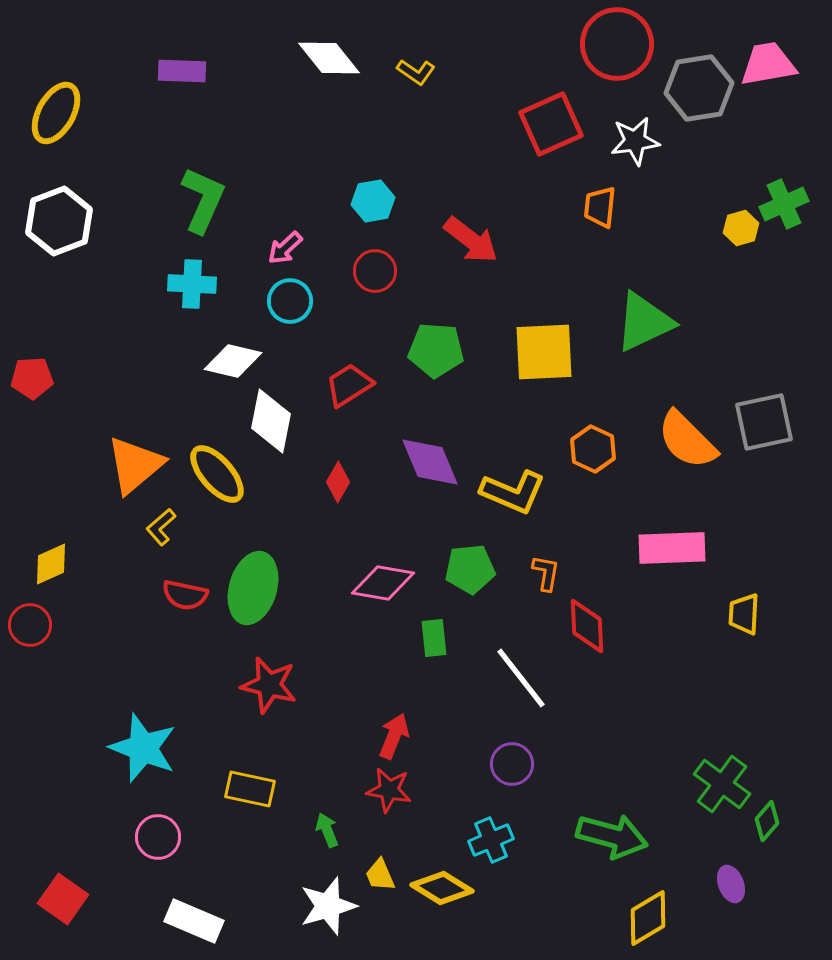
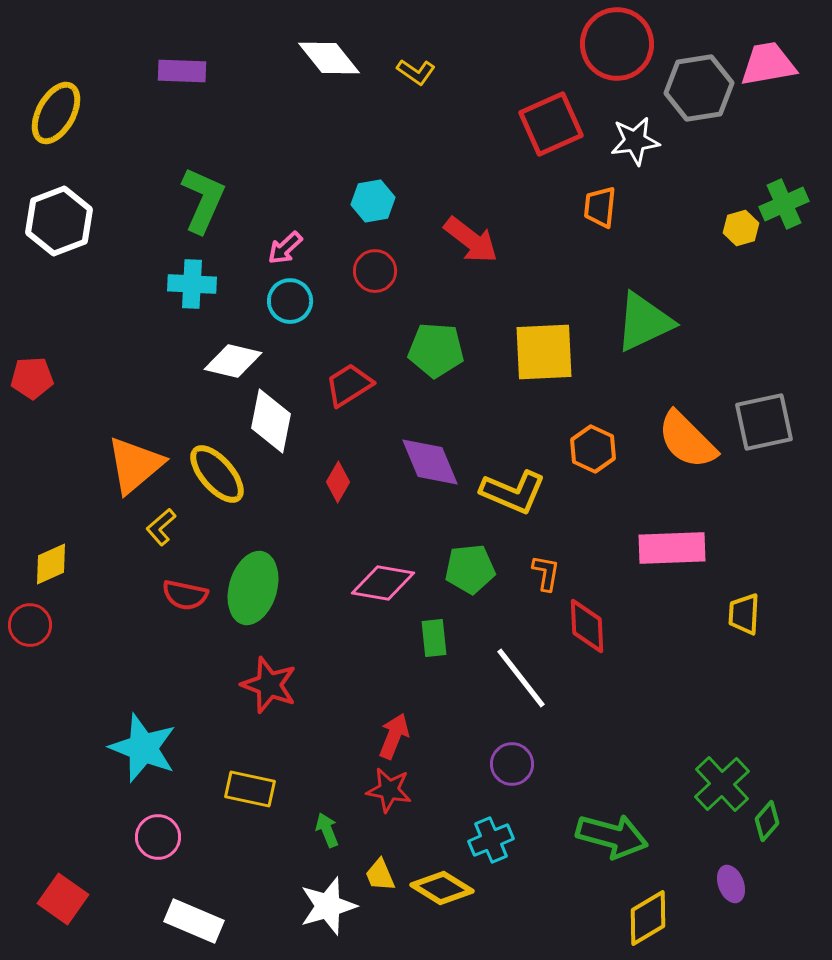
red star at (269, 685): rotated 6 degrees clockwise
green cross at (722, 784): rotated 10 degrees clockwise
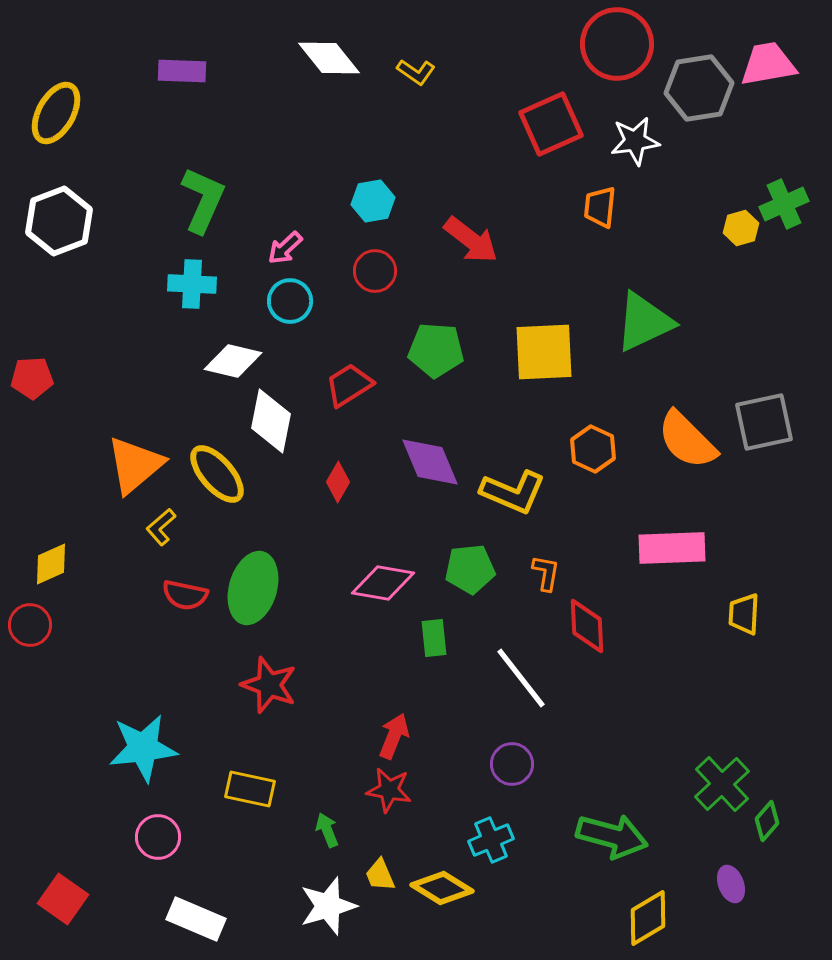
cyan star at (143, 748): rotated 28 degrees counterclockwise
white rectangle at (194, 921): moved 2 px right, 2 px up
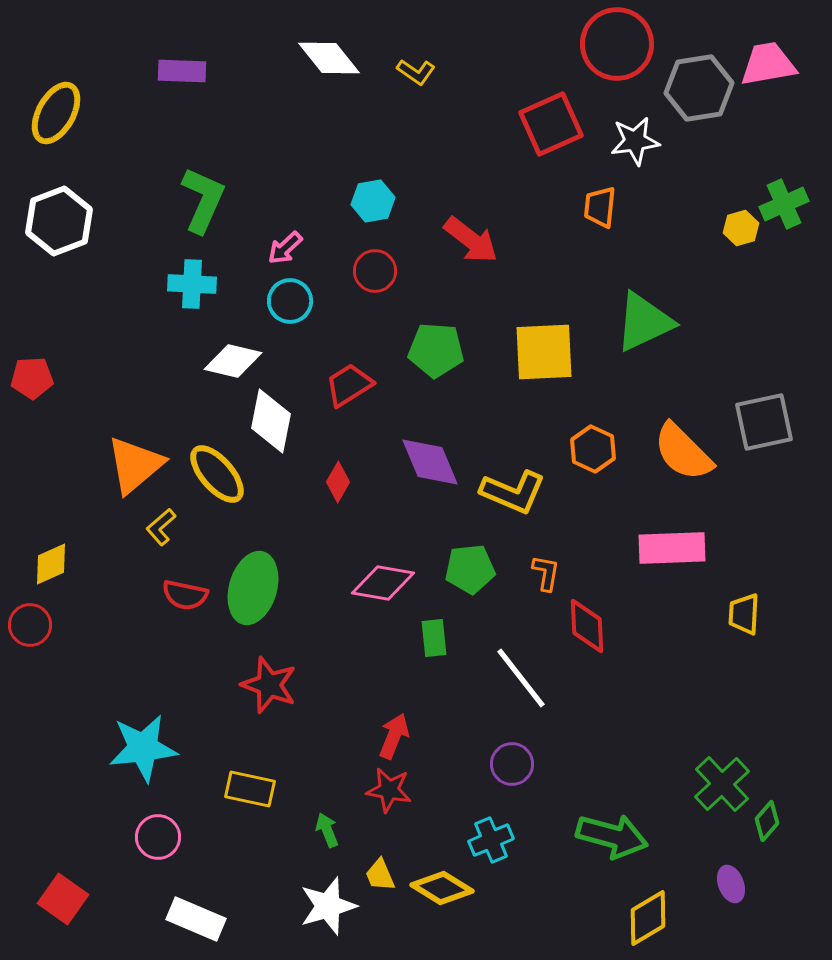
orange semicircle at (687, 440): moved 4 px left, 12 px down
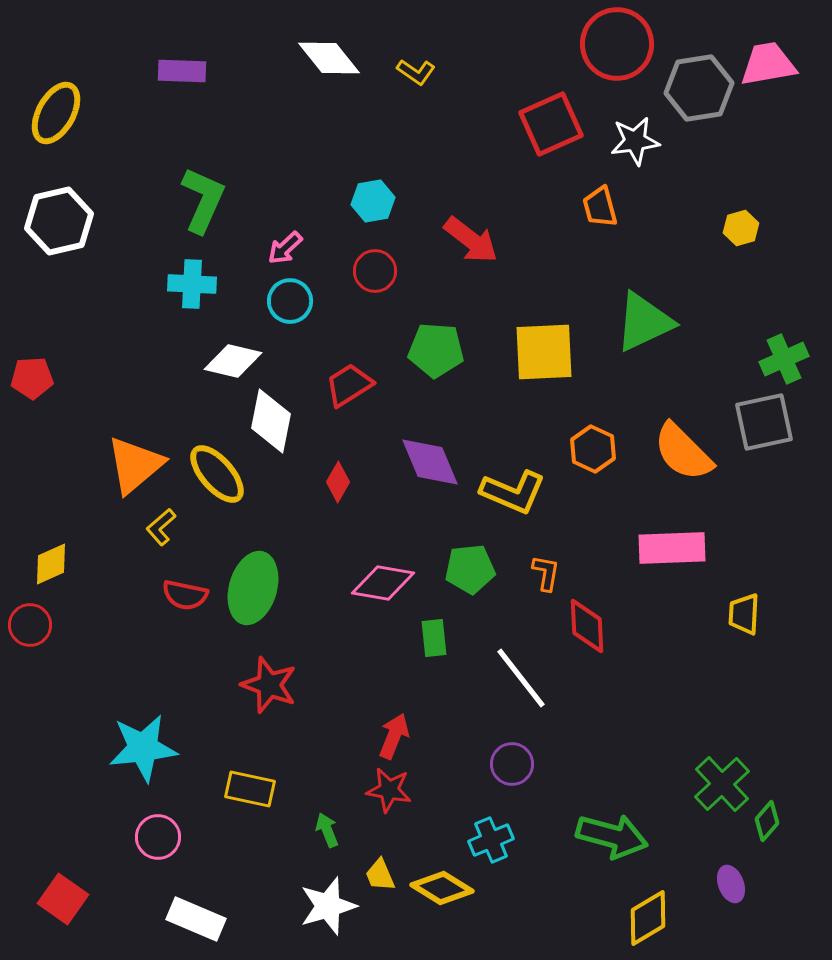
green cross at (784, 204): moved 155 px down
orange trapezoid at (600, 207): rotated 21 degrees counterclockwise
white hexagon at (59, 221): rotated 8 degrees clockwise
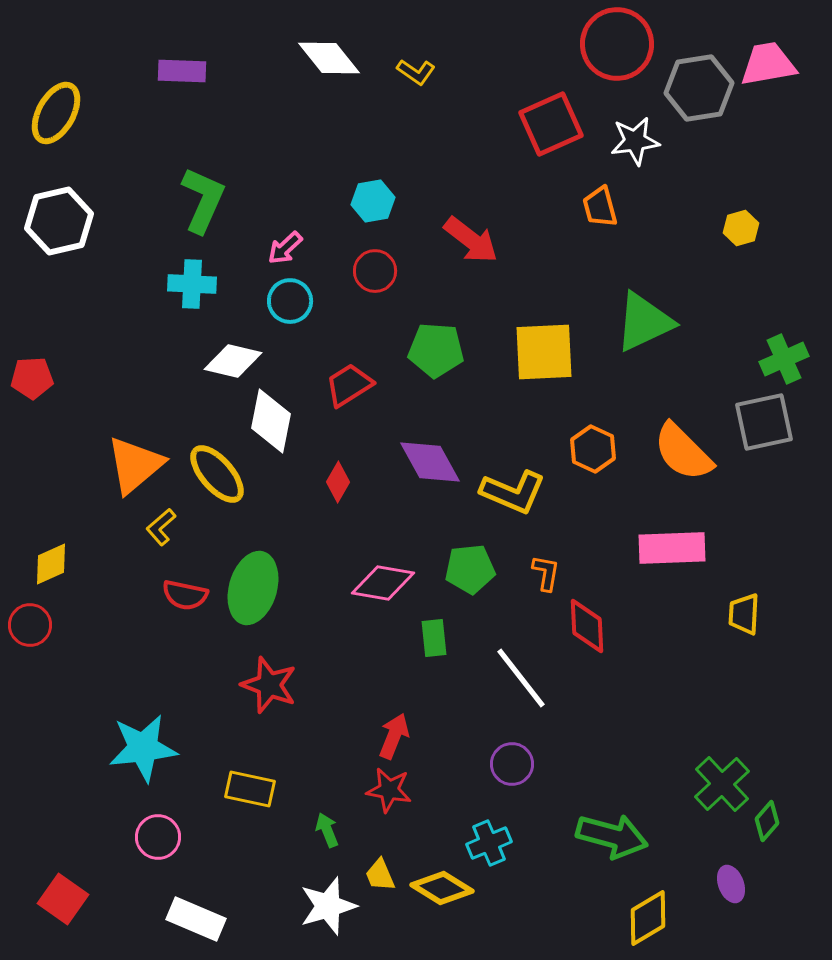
purple diamond at (430, 462): rotated 6 degrees counterclockwise
cyan cross at (491, 840): moved 2 px left, 3 px down
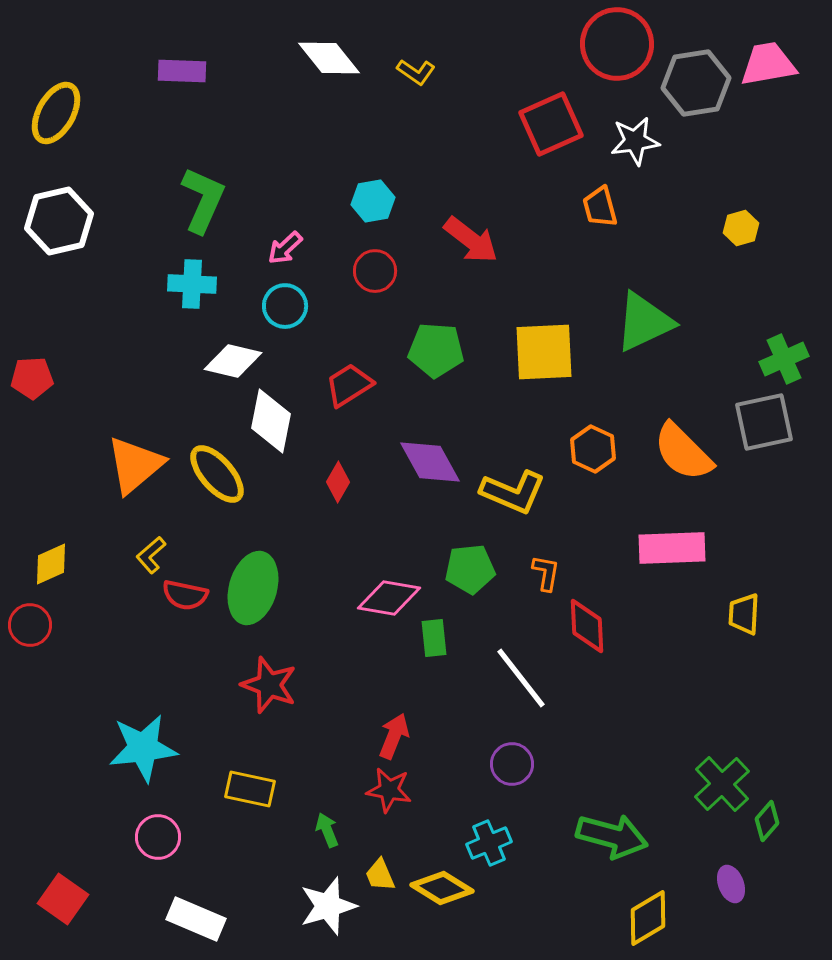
gray hexagon at (699, 88): moved 3 px left, 5 px up
cyan circle at (290, 301): moved 5 px left, 5 px down
yellow L-shape at (161, 527): moved 10 px left, 28 px down
pink diamond at (383, 583): moved 6 px right, 15 px down
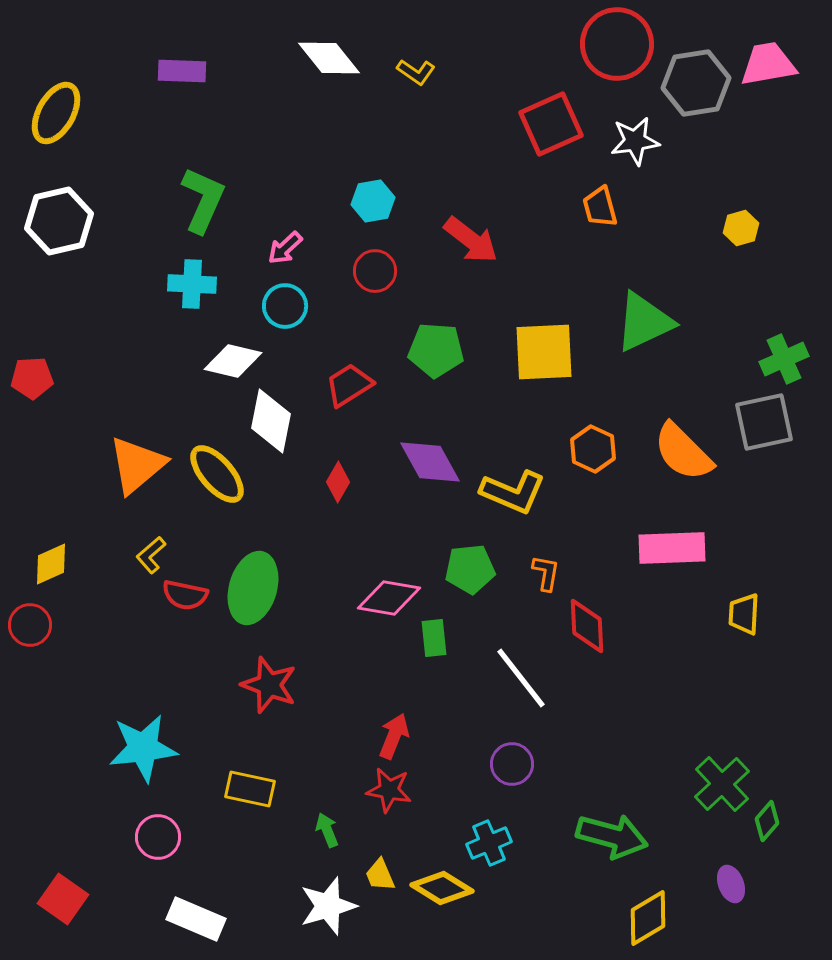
orange triangle at (135, 465): moved 2 px right
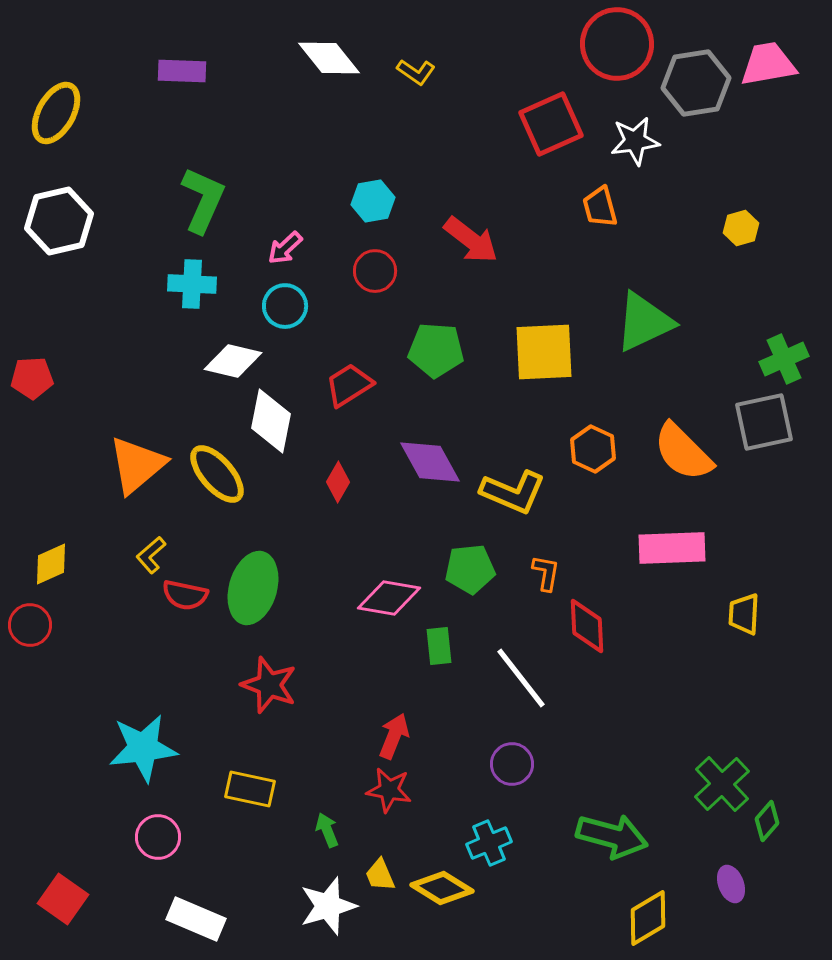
green rectangle at (434, 638): moved 5 px right, 8 px down
